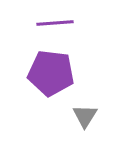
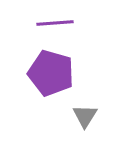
purple pentagon: rotated 9 degrees clockwise
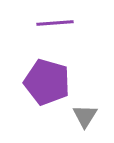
purple pentagon: moved 4 px left, 9 px down
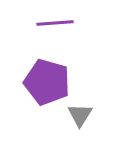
gray triangle: moved 5 px left, 1 px up
